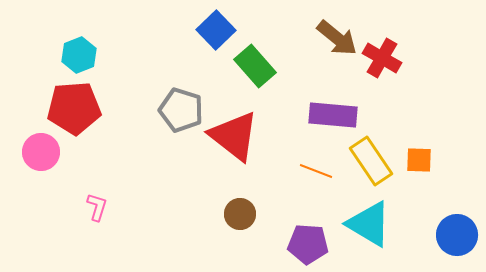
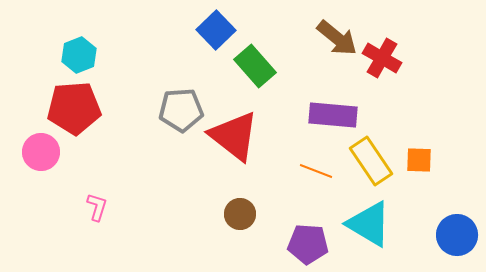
gray pentagon: rotated 21 degrees counterclockwise
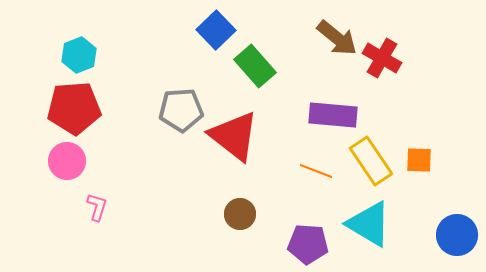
pink circle: moved 26 px right, 9 px down
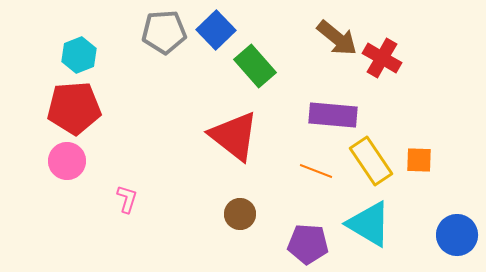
gray pentagon: moved 17 px left, 78 px up
pink L-shape: moved 30 px right, 8 px up
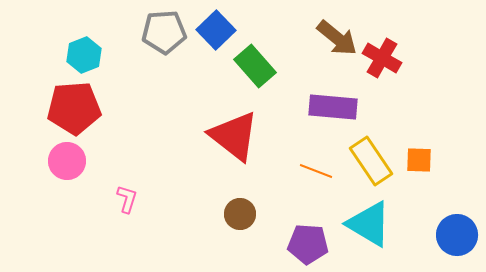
cyan hexagon: moved 5 px right
purple rectangle: moved 8 px up
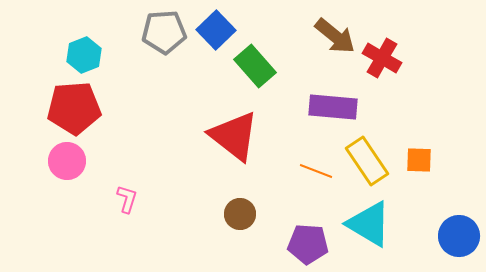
brown arrow: moved 2 px left, 2 px up
yellow rectangle: moved 4 px left
blue circle: moved 2 px right, 1 px down
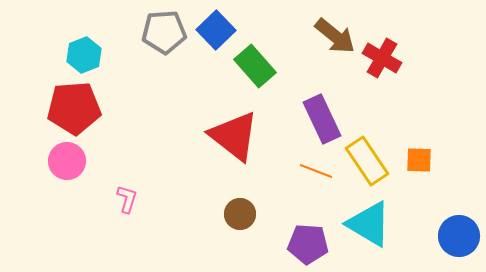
purple rectangle: moved 11 px left, 12 px down; rotated 60 degrees clockwise
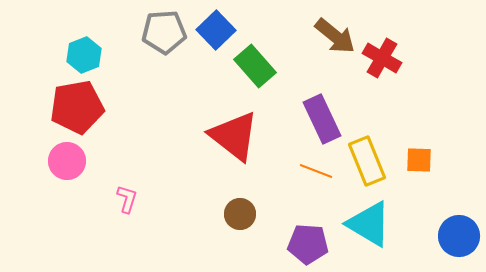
red pentagon: moved 3 px right, 1 px up; rotated 6 degrees counterclockwise
yellow rectangle: rotated 12 degrees clockwise
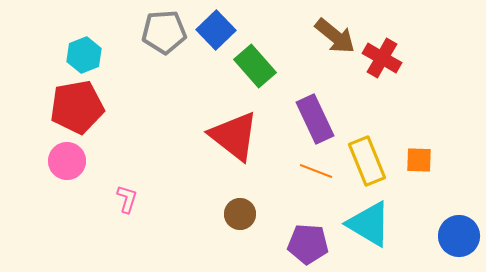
purple rectangle: moved 7 px left
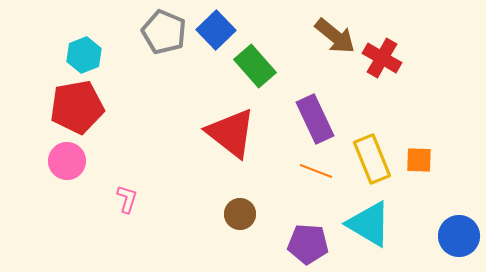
gray pentagon: rotated 27 degrees clockwise
red triangle: moved 3 px left, 3 px up
yellow rectangle: moved 5 px right, 2 px up
